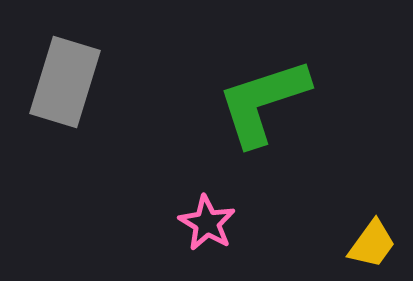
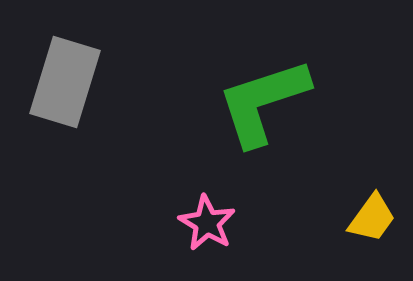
yellow trapezoid: moved 26 px up
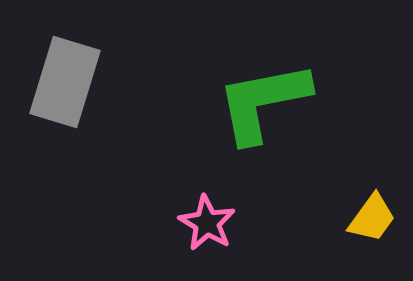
green L-shape: rotated 7 degrees clockwise
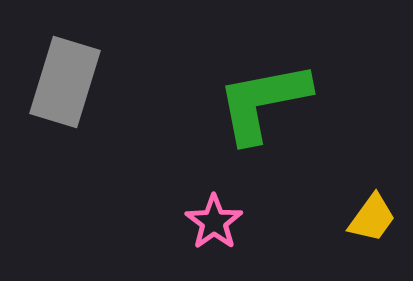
pink star: moved 7 px right, 1 px up; rotated 6 degrees clockwise
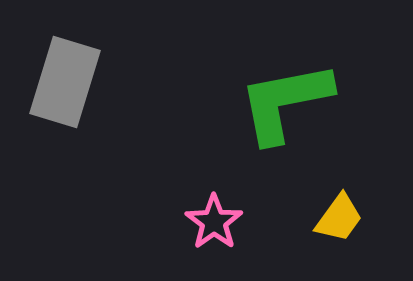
green L-shape: moved 22 px right
yellow trapezoid: moved 33 px left
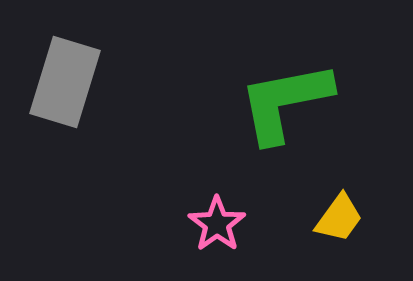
pink star: moved 3 px right, 2 px down
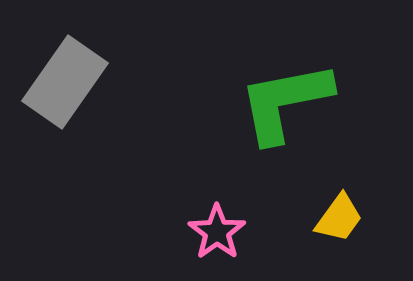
gray rectangle: rotated 18 degrees clockwise
pink star: moved 8 px down
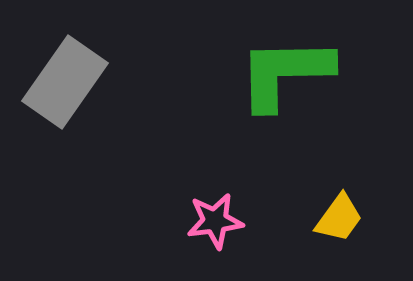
green L-shape: moved 29 px up; rotated 10 degrees clockwise
pink star: moved 2 px left, 11 px up; rotated 28 degrees clockwise
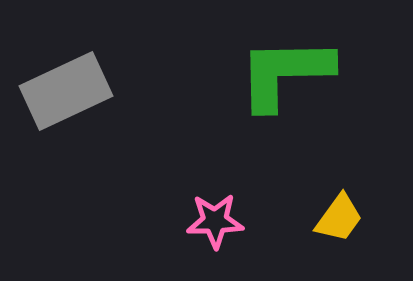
gray rectangle: moved 1 px right, 9 px down; rotated 30 degrees clockwise
pink star: rotated 6 degrees clockwise
